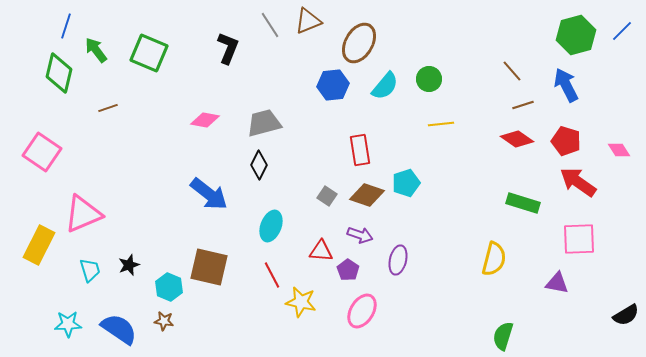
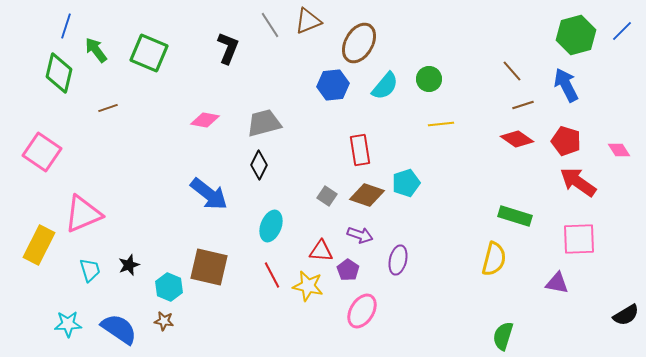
green rectangle at (523, 203): moved 8 px left, 13 px down
yellow star at (301, 302): moved 7 px right, 16 px up
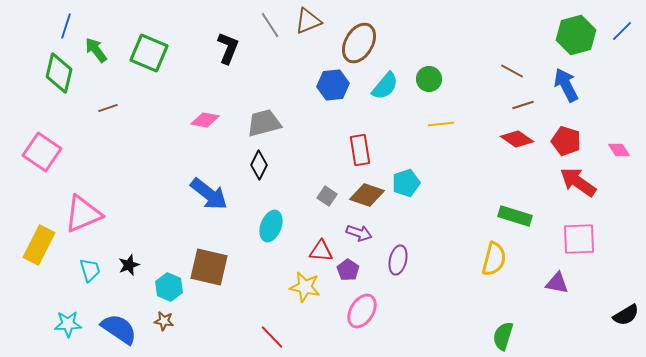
brown line at (512, 71): rotated 20 degrees counterclockwise
purple arrow at (360, 235): moved 1 px left, 2 px up
red line at (272, 275): moved 62 px down; rotated 16 degrees counterclockwise
yellow star at (308, 286): moved 3 px left, 1 px down
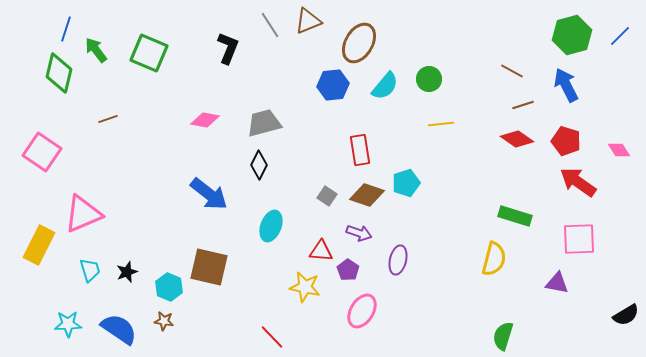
blue line at (66, 26): moved 3 px down
blue line at (622, 31): moved 2 px left, 5 px down
green hexagon at (576, 35): moved 4 px left
brown line at (108, 108): moved 11 px down
black star at (129, 265): moved 2 px left, 7 px down
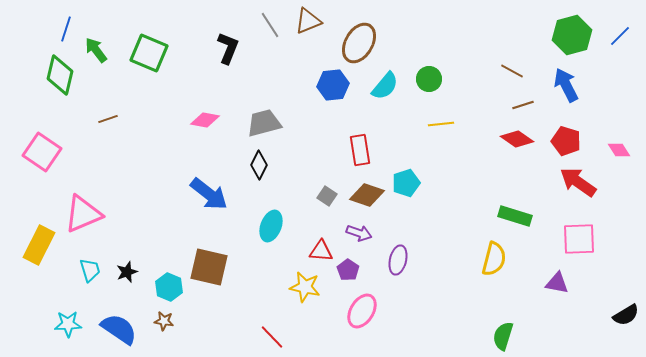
green diamond at (59, 73): moved 1 px right, 2 px down
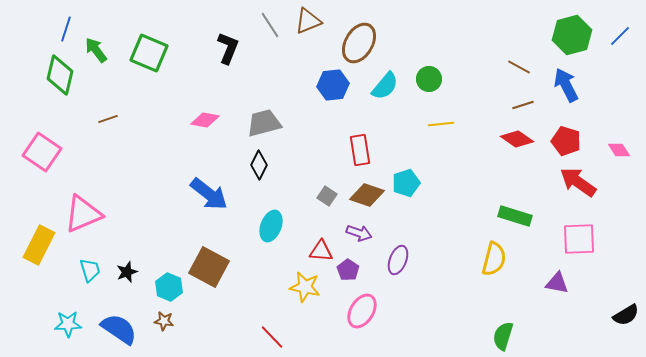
brown line at (512, 71): moved 7 px right, 4 px up
purple ellipse at (398, 260): rotated 8 degrees clockwise
brown square at (209, 267): rotated 15 degrees clockwise
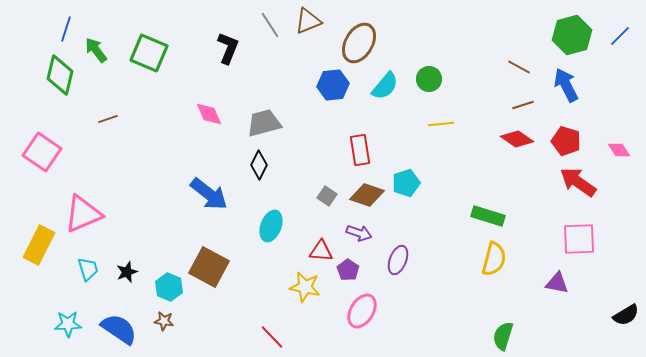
pink diamond at (205, 120): moved 4 px right, 6 px up; rotated 56 degrees clockwise
green rectangle at (515, 216): moved 27 px left
cyan trapezoid at (90, 270): moved 2 px left, 1 px up
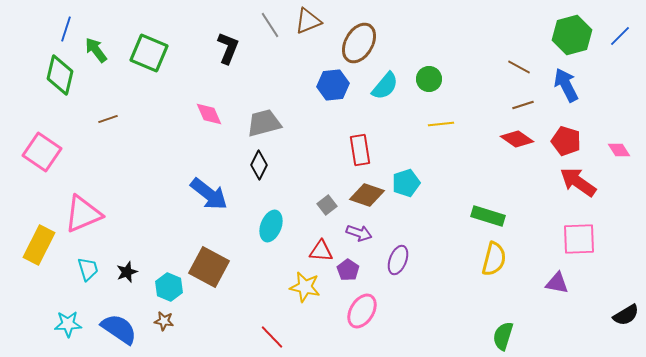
gray square at (327, 196): moved 9 px down; rotated 18 degrees clockwise
